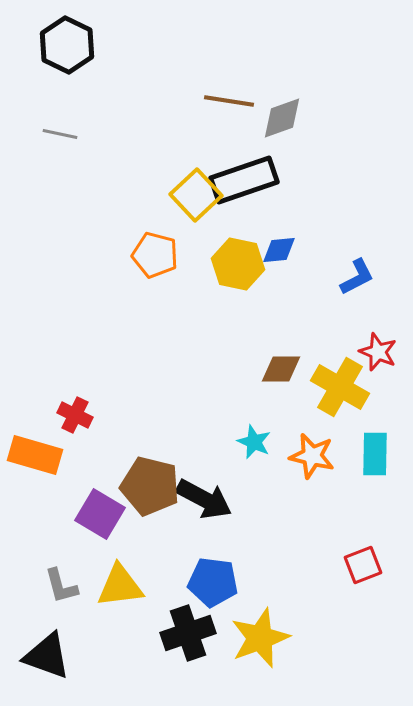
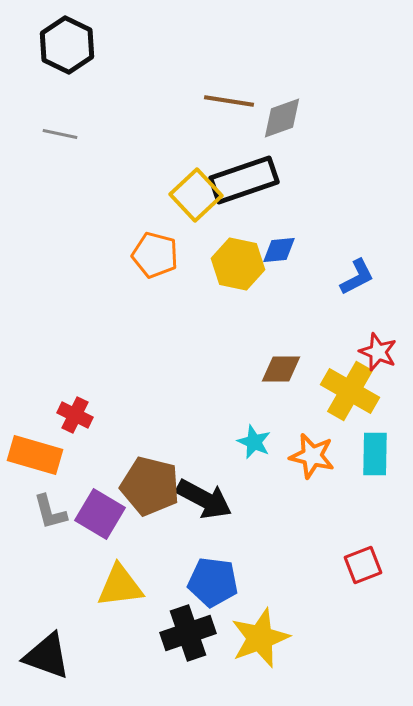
yellow cross: moved 10 px right, 4 px down
gray L-shape: moved 11 px left, 74 px up
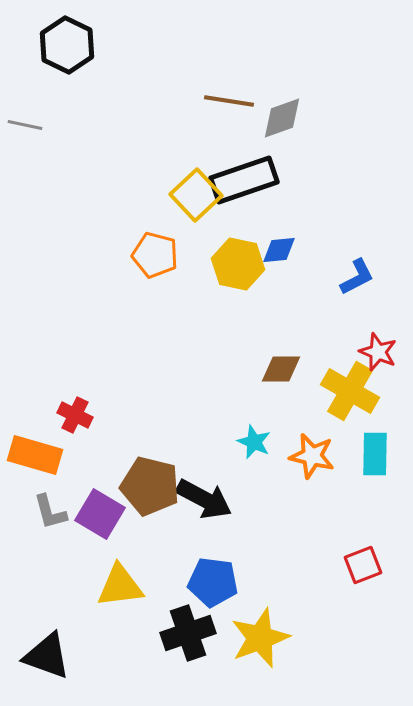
gray line: moved 35 px left, 9 px up
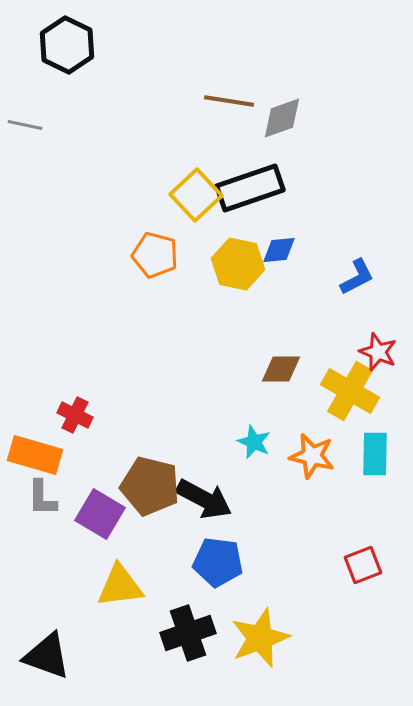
black rectangle: moved 6 px right, 8 px down
gray L-shape: moved 8 px left, 14 px up; rotated 15 degrees clockwise
blue pentagon: moved 5 px right, 20 px up
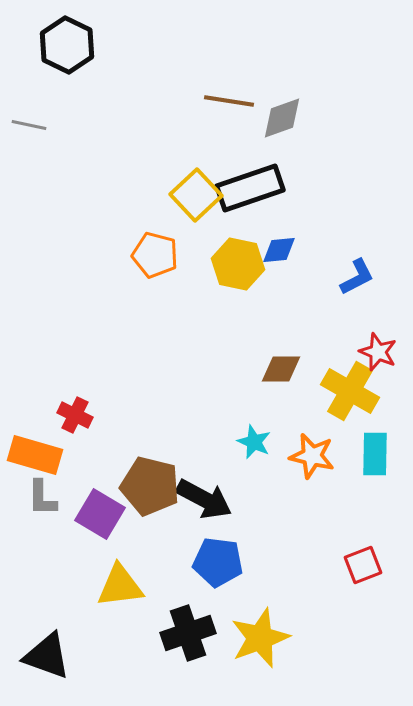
gray line: moved 4 px right
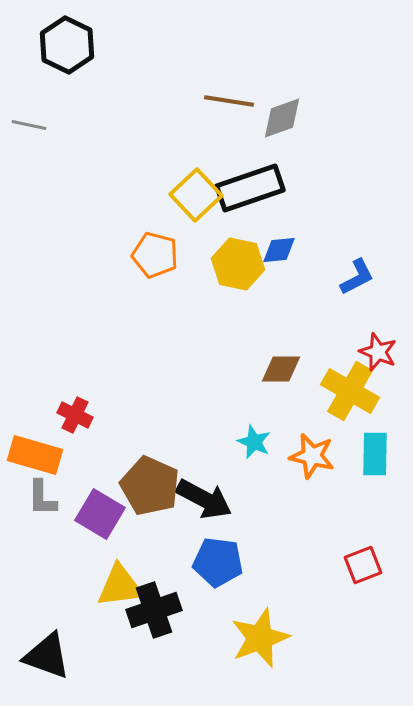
brown pentagon: rotated 10 degrees clockwise
black cross: moved 34 px left, 23 px up
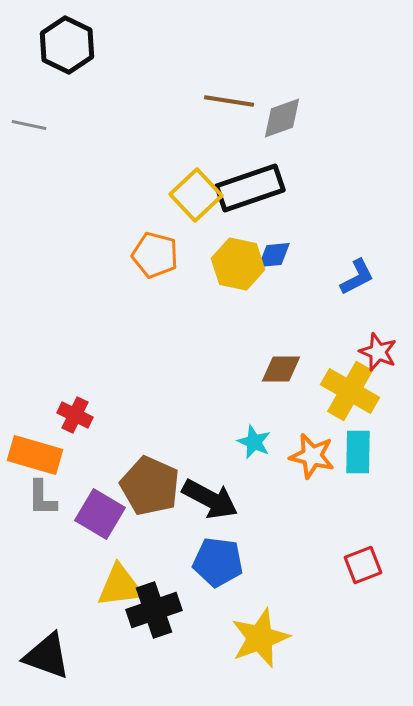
blue diamond: moved 5 px left, 5 px down
cyan rectangle: moved 17 px left, 2 px up
black arrow: moved 6 px right
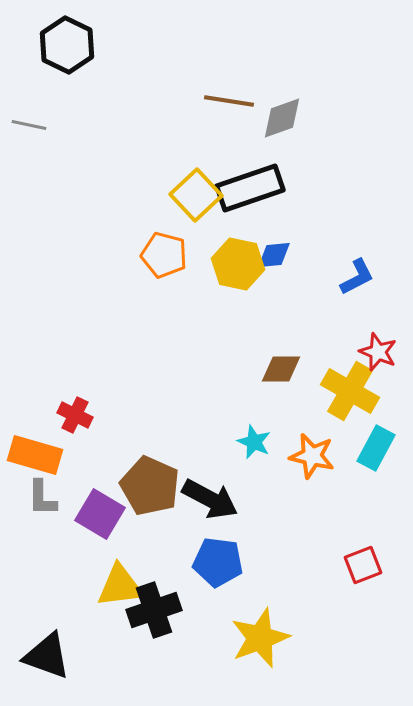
orange pentagon: moved 9 px right
cyan rectangle: moved 18 px right, 4 px up; rotated 27 degrees clockwise
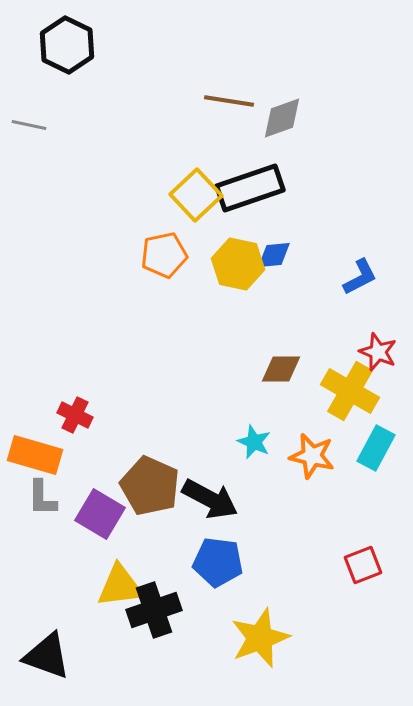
orange pentagon: rotated 27 degrees counterclockwise
blue L-shape: moved 3 px right
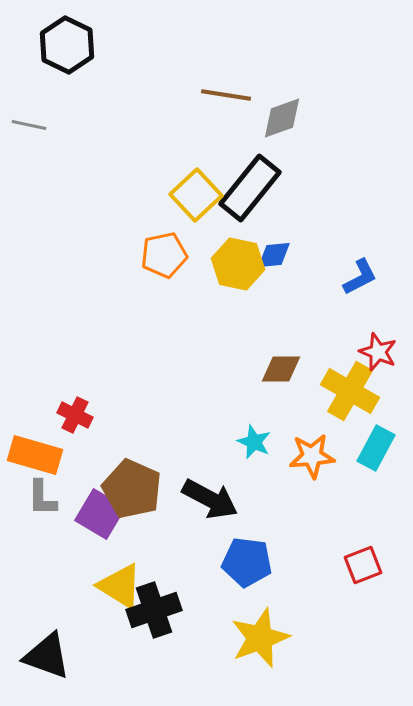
brown line: moved 3 px left, 6 px up
black rectangle: rotated 32 degrees counterclockwise
orange star: rotated 18 degrees counterclockwise
brown pentagon: moved 18 px left, 3 px down
blue pentagon: moved 29 px right
yellow triangle: rotated 39 degrees clockwise
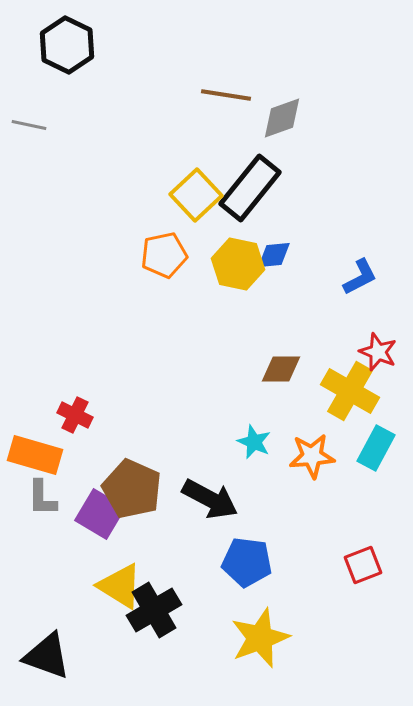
black cross: rotated 12 degrees counterclockwise
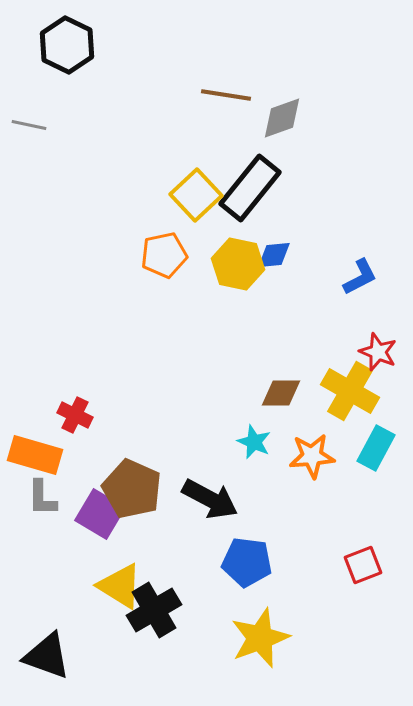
brown diamond: moved 24 px down
